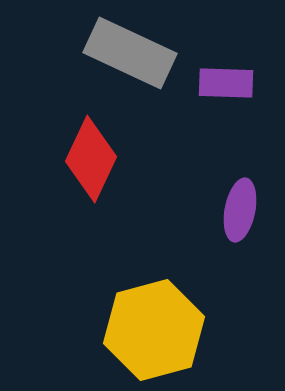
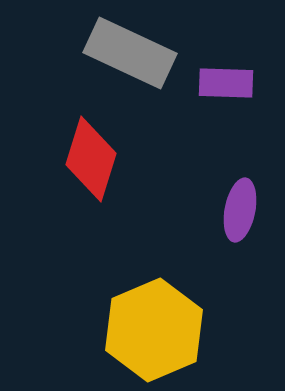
red diamond: rotated 8 degrees counterclockwise
yellow hexagon: rotated 8 degrees counterclockwise
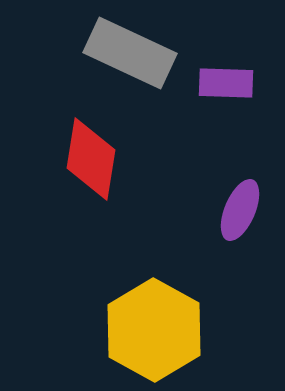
red diamond: rotated 8 degrees counterclockwise
purple ellipse: rotated 12 degrees clockwise
yellow hexagon: rotated 8 degrees counterclockwise
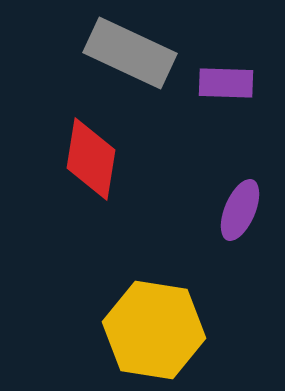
yellow hexagon: rotated 20 degrees counterclockwise
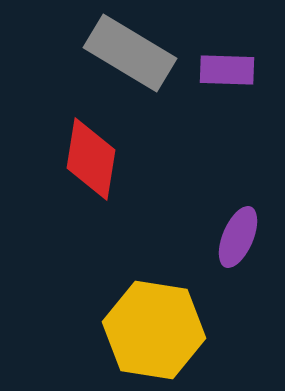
gray rectangle: rotated 6 degrees clockwise
purple rectangle: moved 1 px right, 13 px up
purple ellipse: moved 2 px left, 27 px down
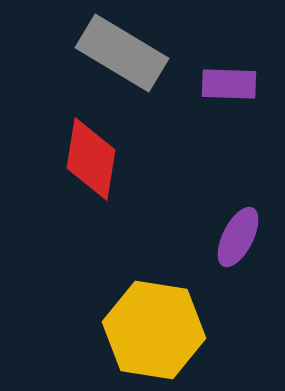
gray rectangle: moved 8 px left
purple rectangle: moved 2 px right, 14 px down
purple ellipse: rotated 4 degrees clockwise
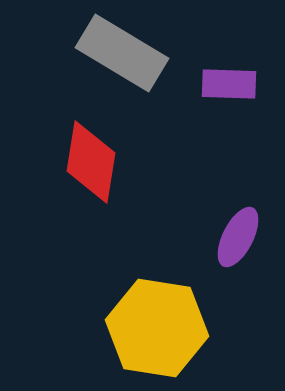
red diamond: moved 3 px down
yellow hexagon: moved 3 px right, 2 px up
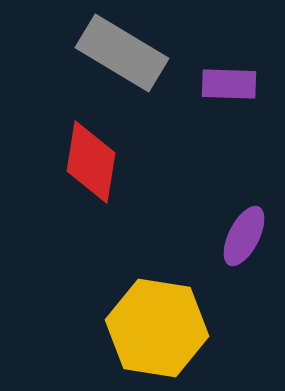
purple ellipse: moved 6 px right, 1 px up
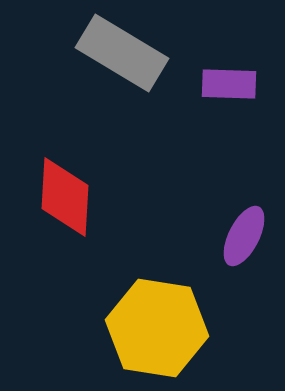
red diamond: moved 26 px left, 35 px down; rotated 6 degrees counterclockwise
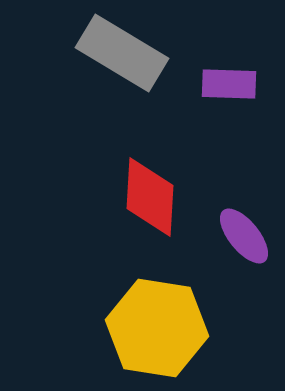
red diamond: moved 85 px right
purple ellipse: rotated 66 degrees counterclockwise
